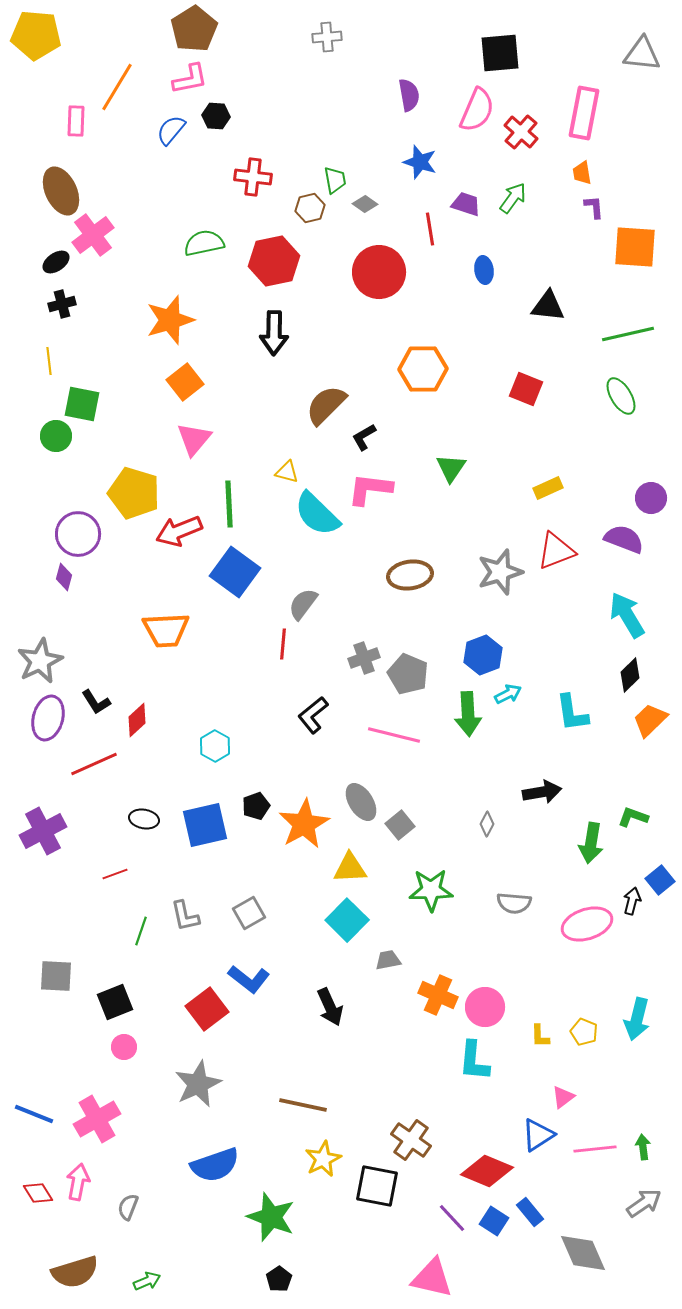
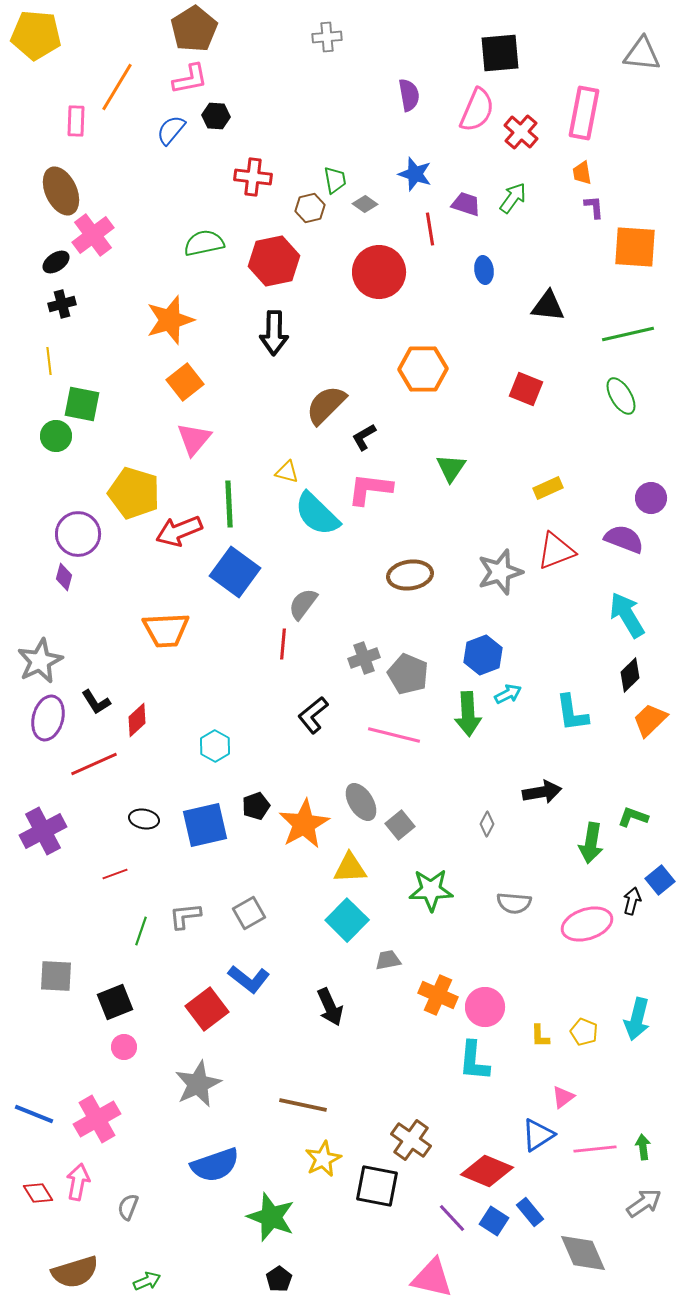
blue star at (420, 162): moved 5 px left, 12 px down
gray L-shape at (185, 916): rotated 96 degrees clockwise
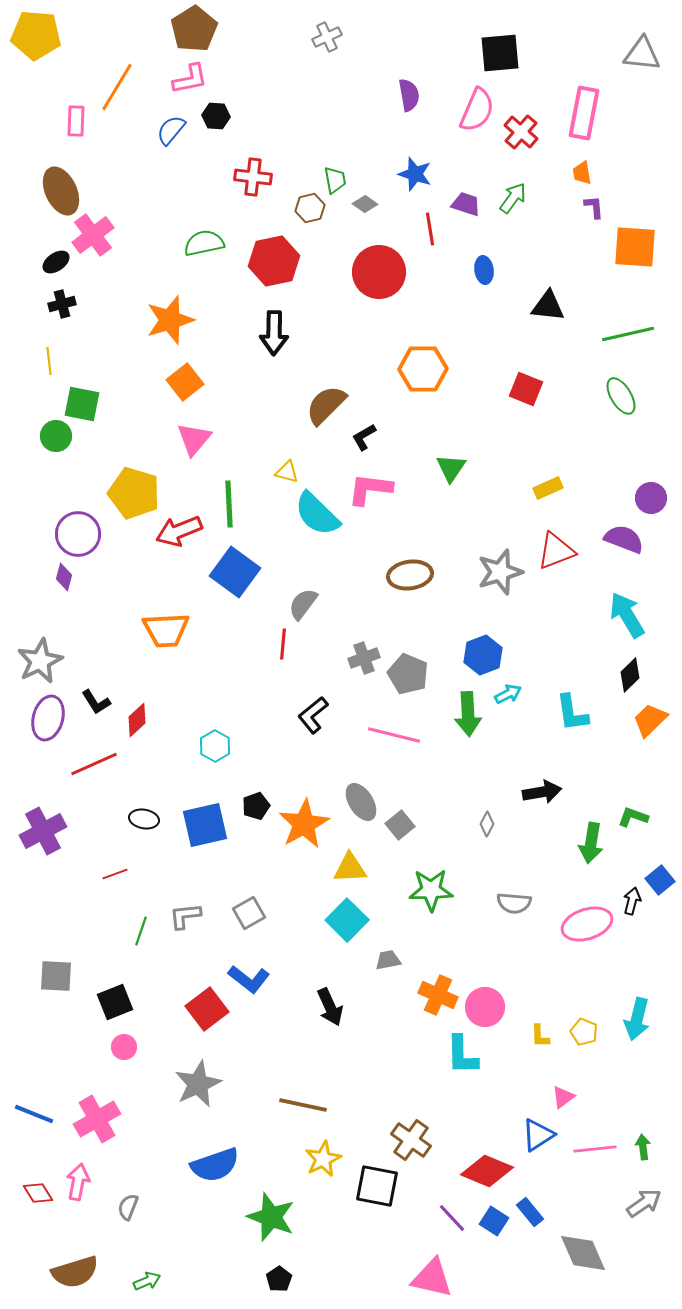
gray cross at (327, 37): rotated 20 degrees counterclockwise
cyan L-shape at (474, 1061): moved 12 px left, 6 px up; rotated 6 degrees counterclockwise
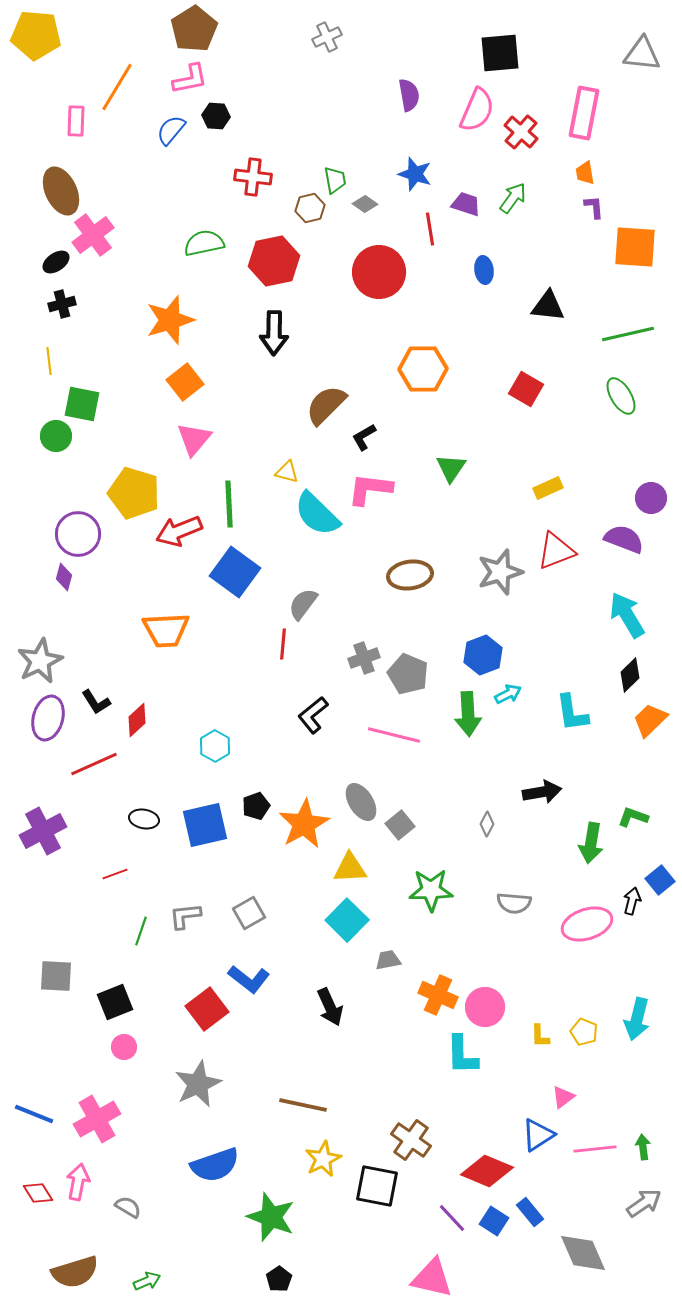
orange trapezoid at (582, 173): moved 3 px right
red square at (526, 389): rotated 8 degrees clockwise
gray semicircle at (128, 1207): rotated 100 degrees clockwise
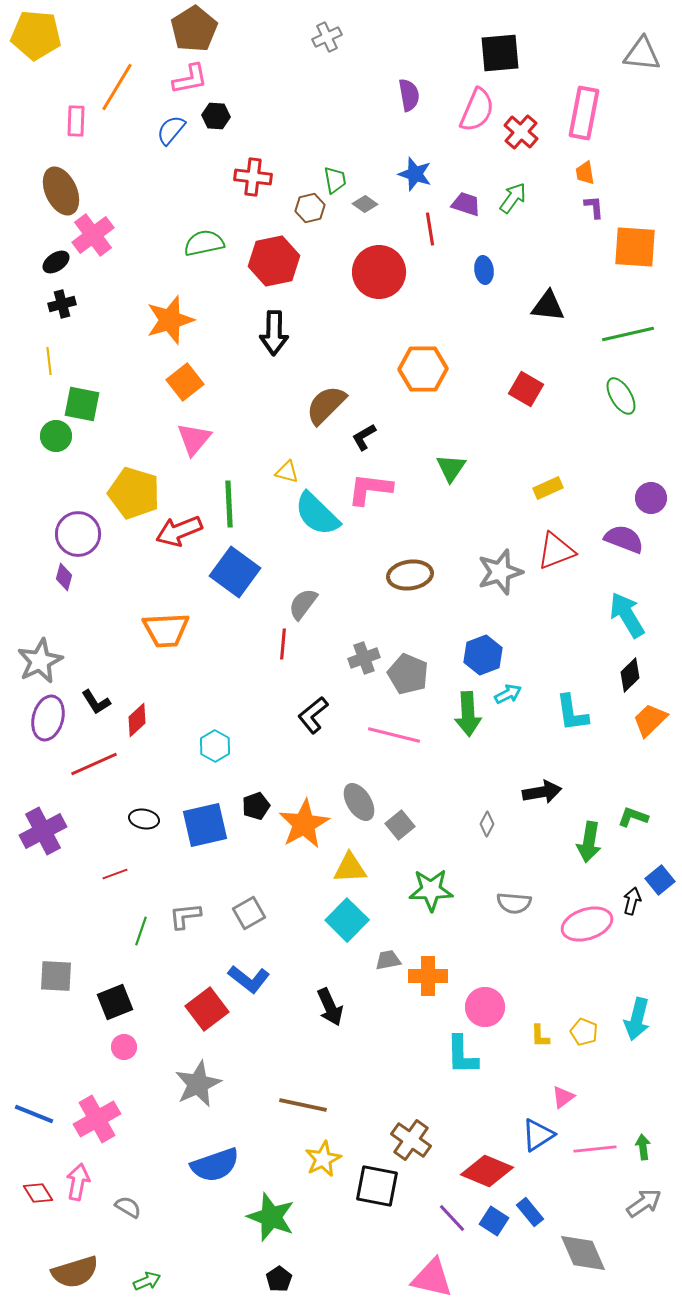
gray ellipse at (361, 802): moved 2 px left
green arrow at (591, 843): moved 2 px left, 1 px up
orange cross at (438, 995): moved 10 px left, 19 px up; rotated 24 degrees counterclockwise
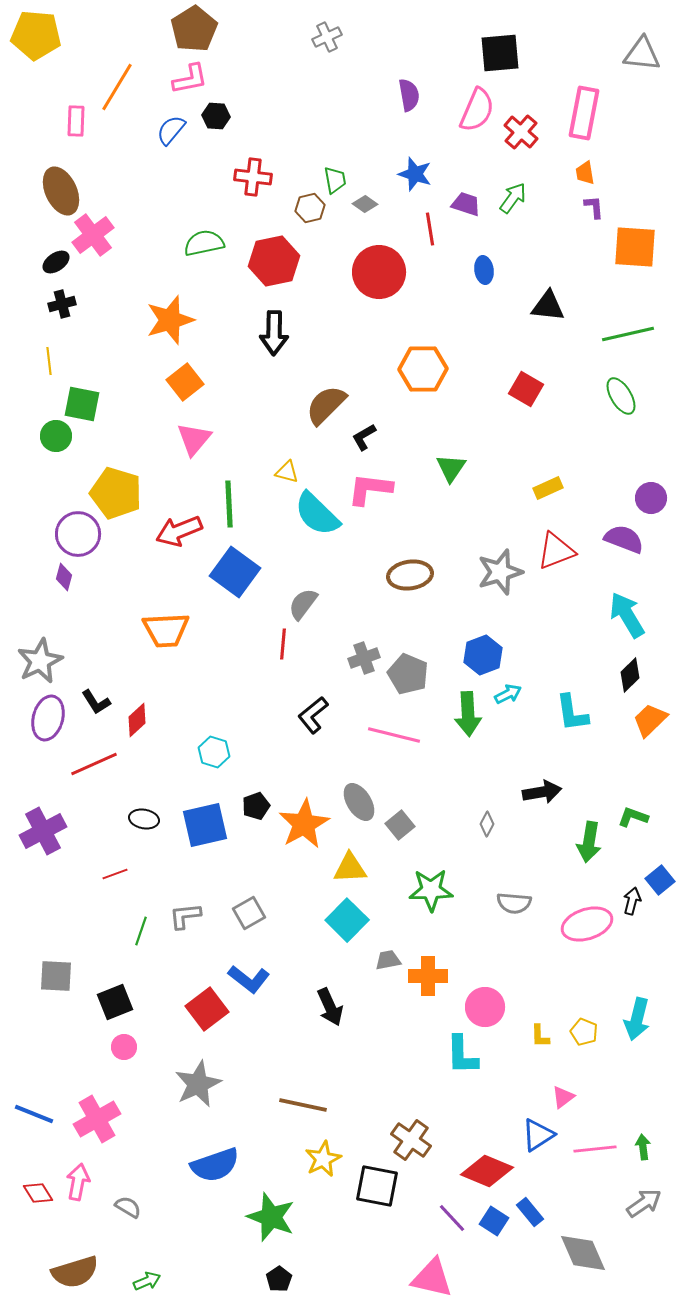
yellow pentagon at (134, 493): moved 18 px left
cyan hexagon at (215, 746): moved 1 px left, 6 px down; rotated 12 degrees counterclockwise
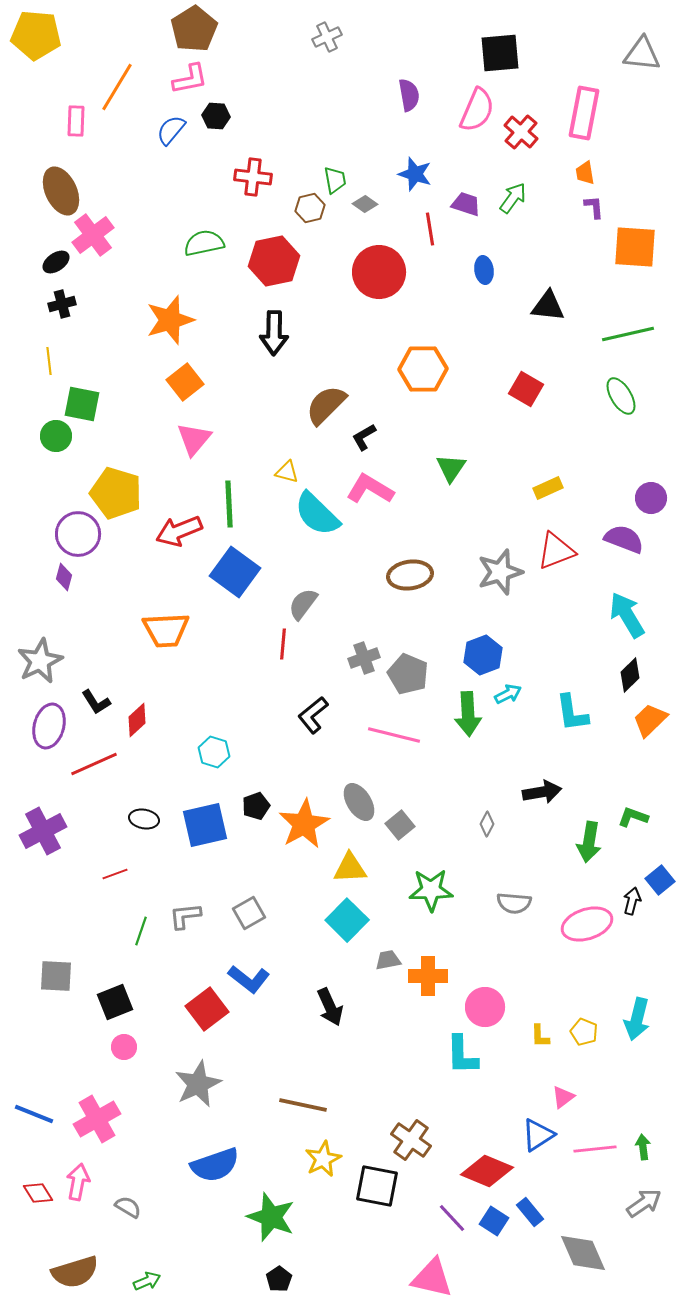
pink L-shape at (370, 489): rotated 24 degrees clockwise
purple ellipse at (48, 718): moved 1 px right, 8 px down
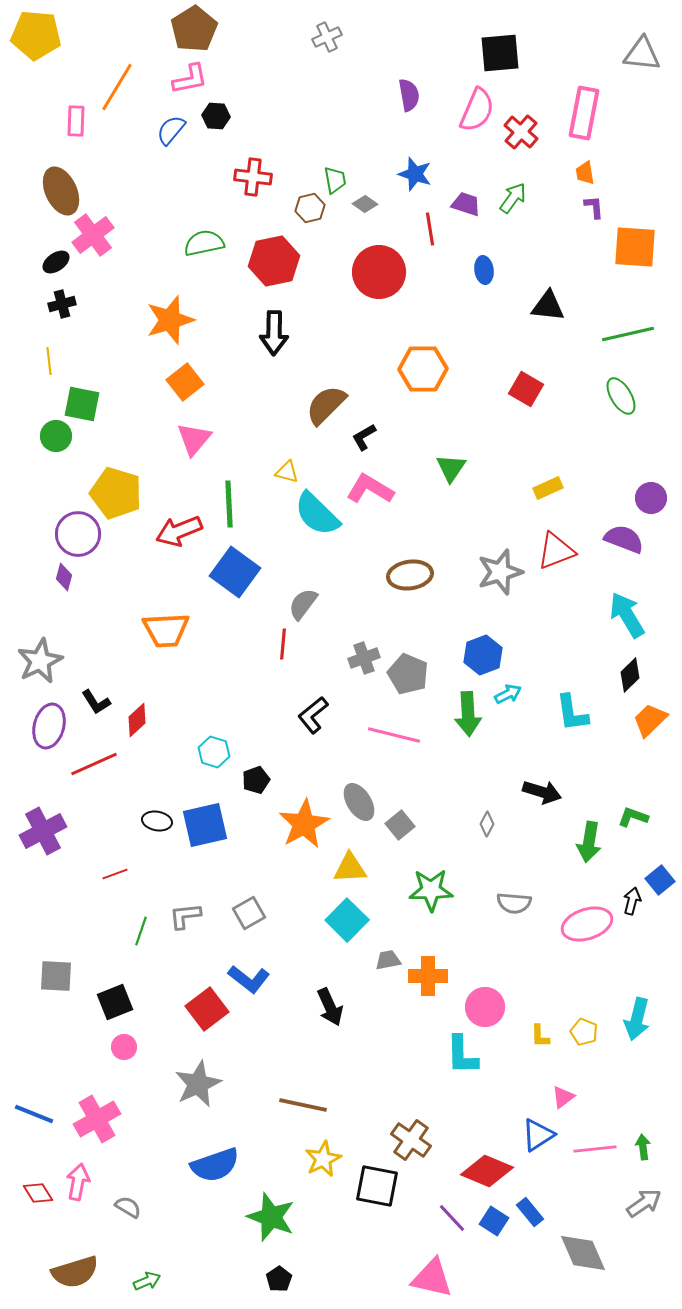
black arrow at (542, 792): rotated 27 degrees clockwise
black pentagon at (256, 806): moved 26 px up
black ellipse at (144, 819): moved 13 px right, 2 px down
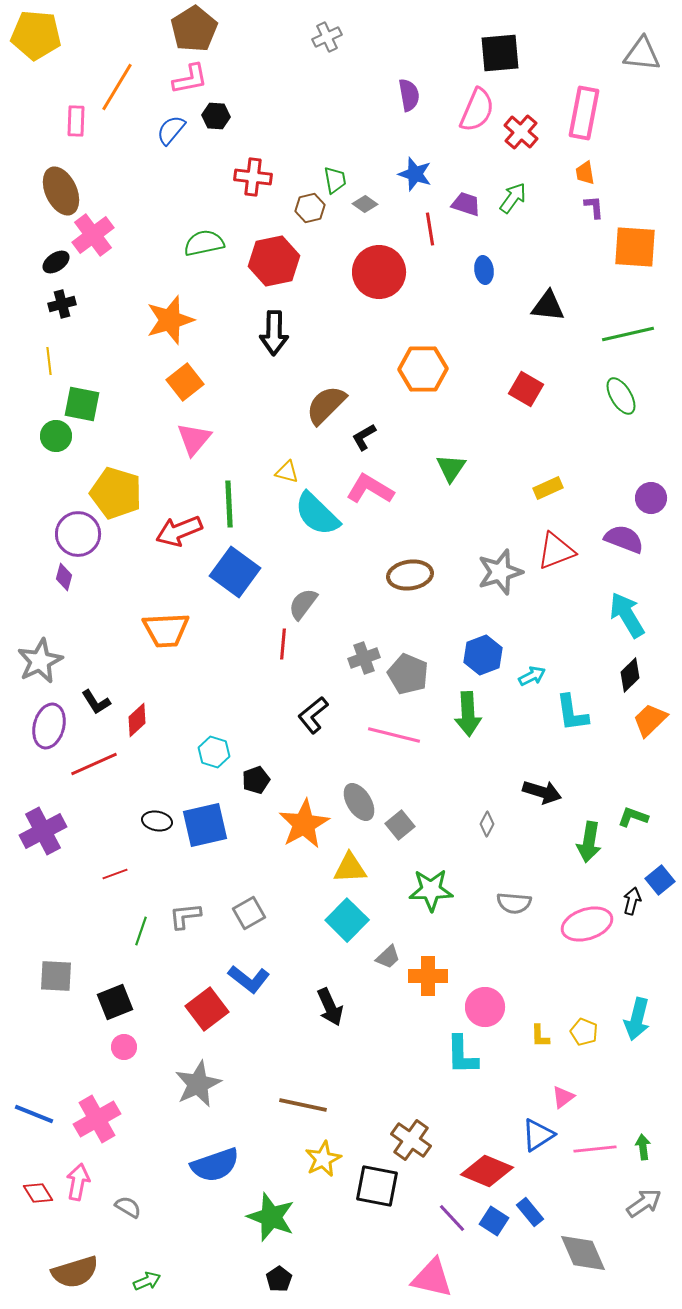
cyan arrow at (508, 694): moved 24 px right, 18 px up
gray trapezoid at (388, 960): moved 3 px up; rotated 148 degrees clockwise
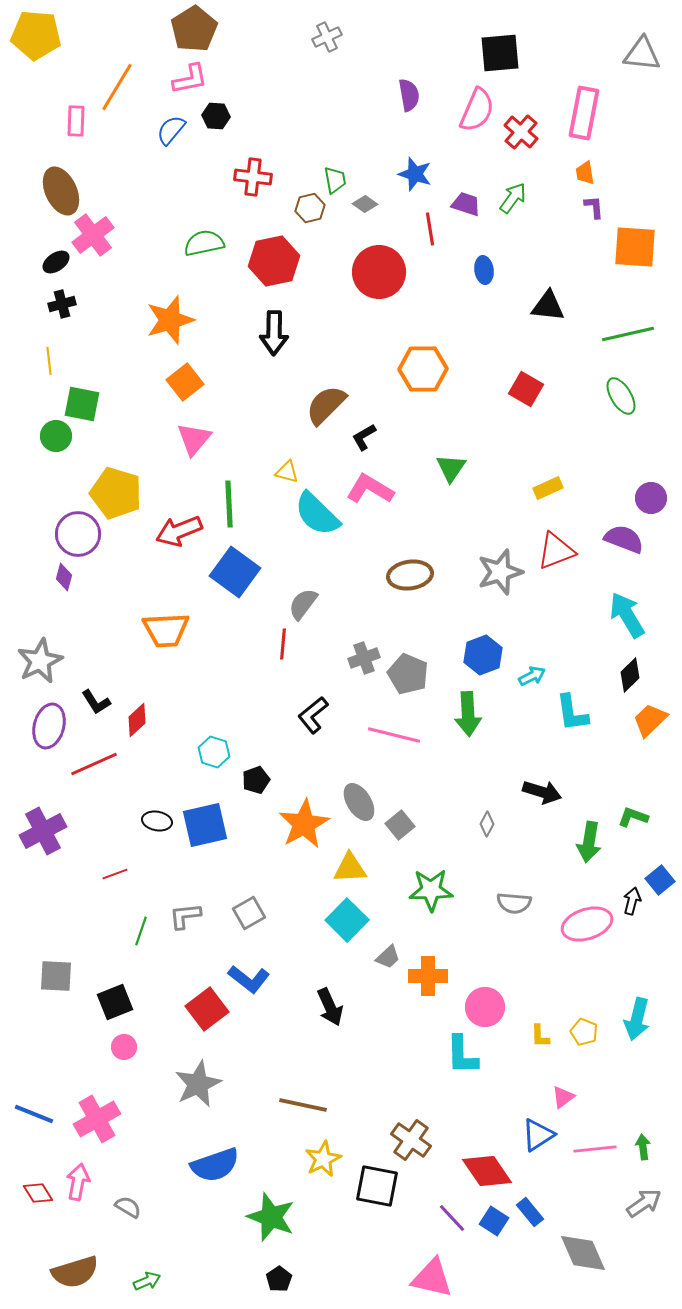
red diamond at (487, 1171): rotated 33 degrees clockwise
